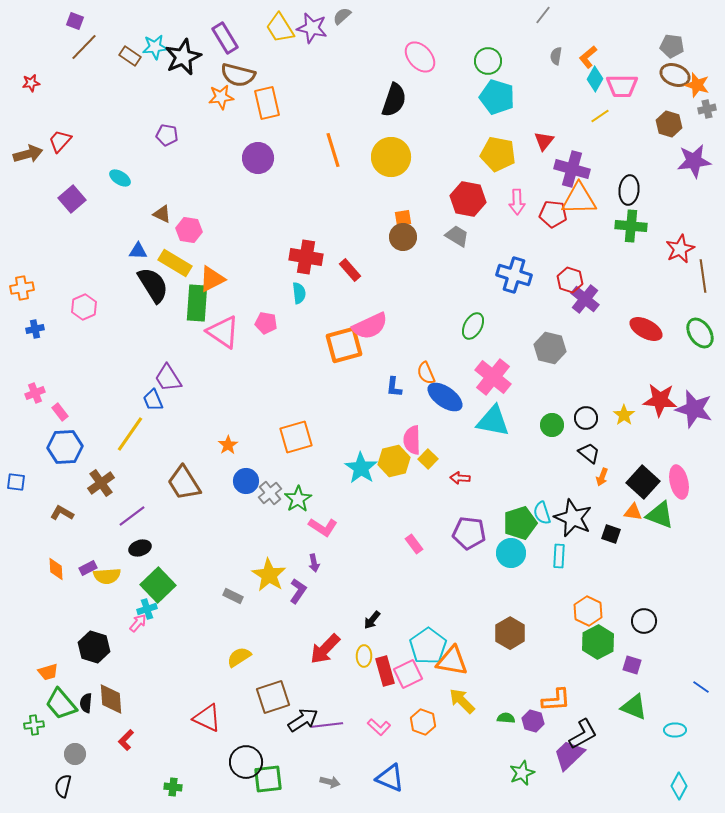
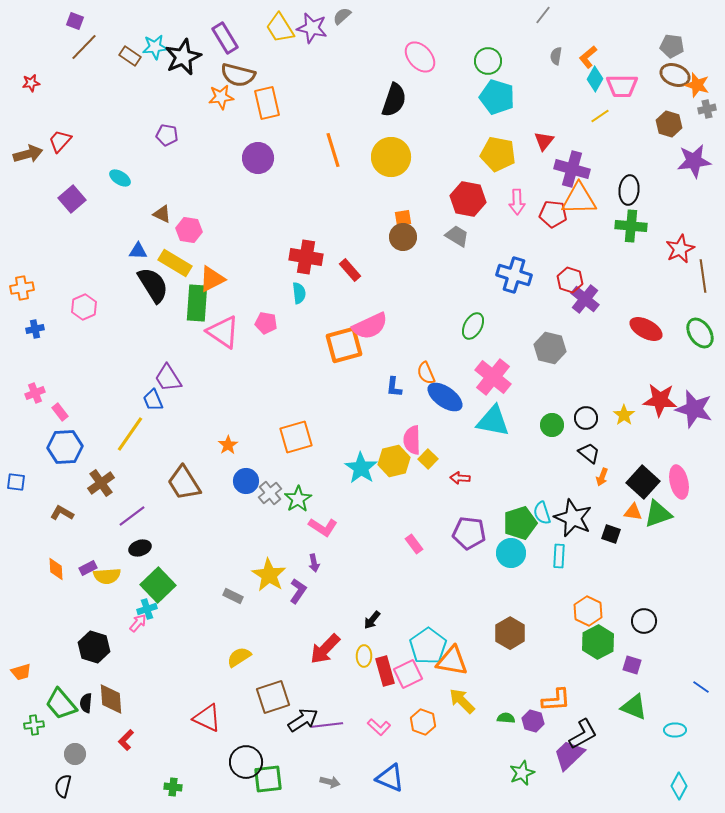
green triangle at (660, 515): moved 2 px left, 1 px up; rotated 40 degrees counterclockwise
orange trapezoid at (48, 672): moved 27 px left
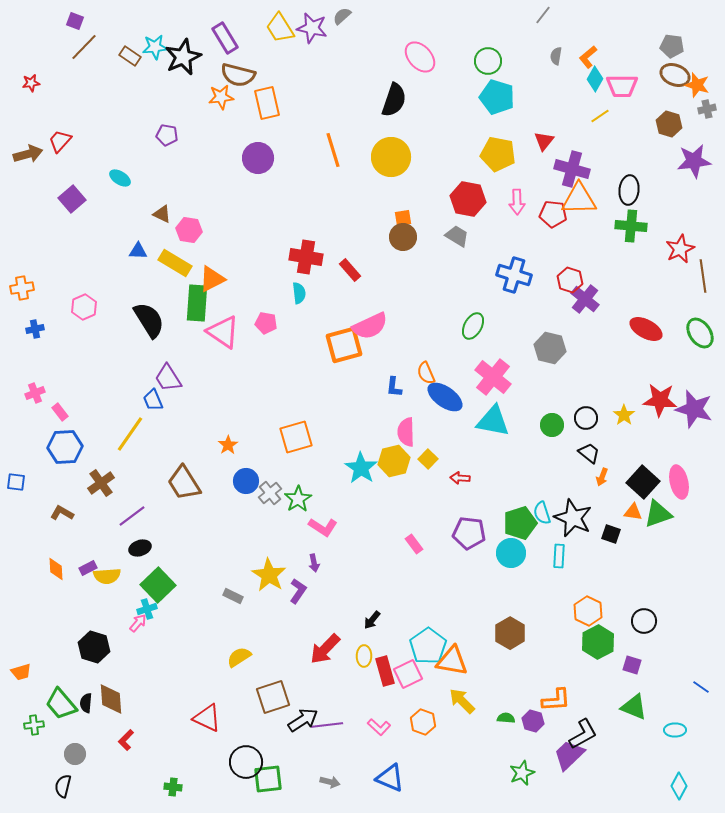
black semicircle at (153, 285): moved 4 px left, 35 px down
pink semicircle at (412, 440): moved 6 px left, 8 px up
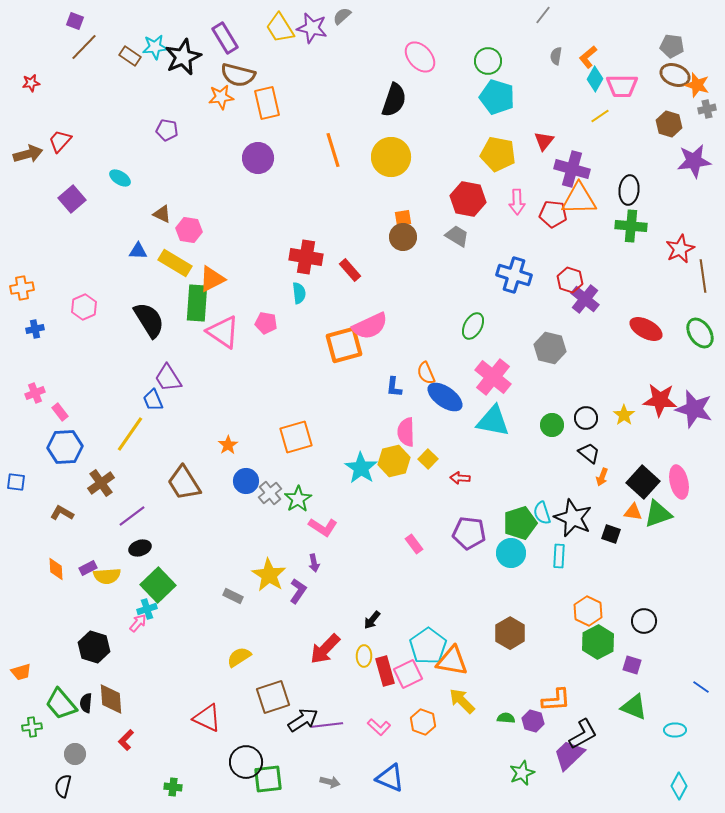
purple pentagon at (167, 135): moved 5 px up
green cross at (34, 725): moved 2 px left, 2 px down
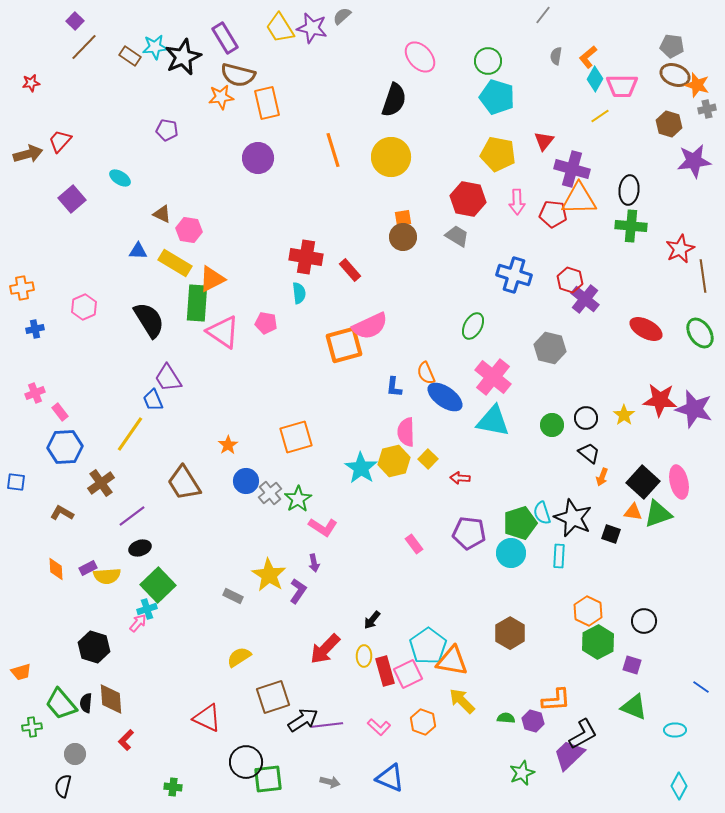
purple square at (75, 21): rotated 24 degrees clockwise
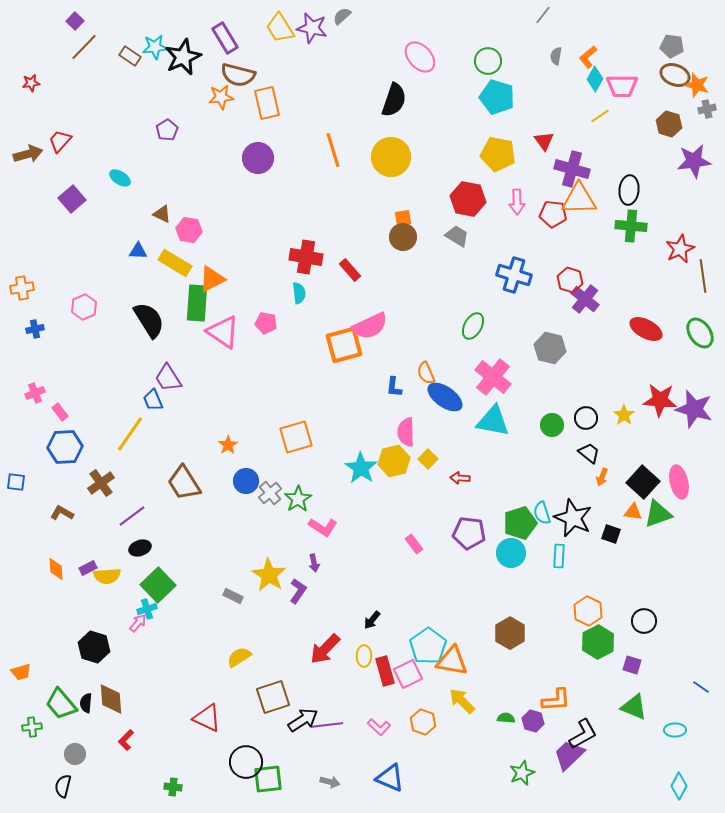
purple pentagon at (167, 130): rotated 30 degrees clockwise
red triangle at (544, 141): rotated 15 degrees counterclockwise
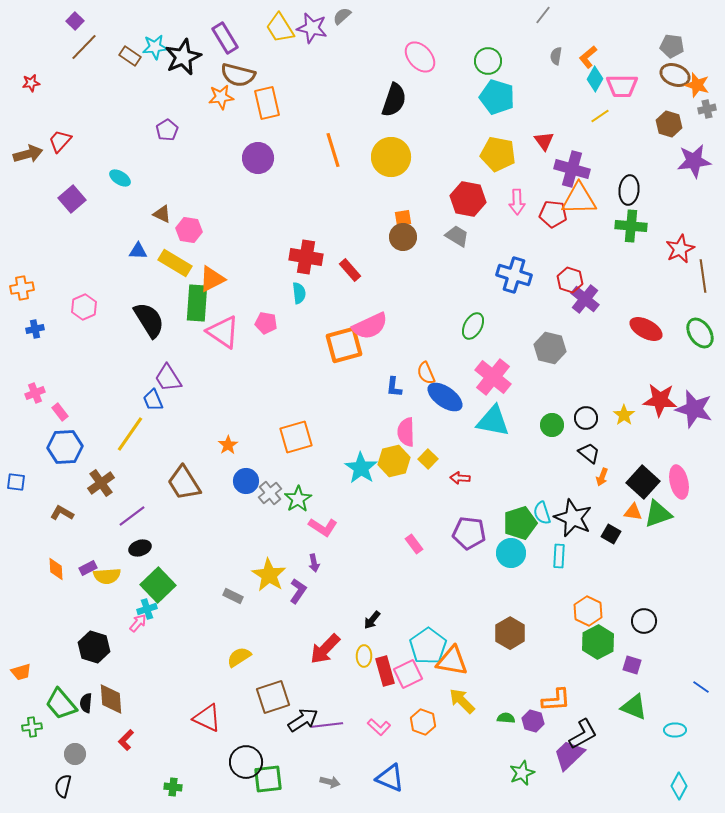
black square at (611, 534): rotated 12 degrees clockwise
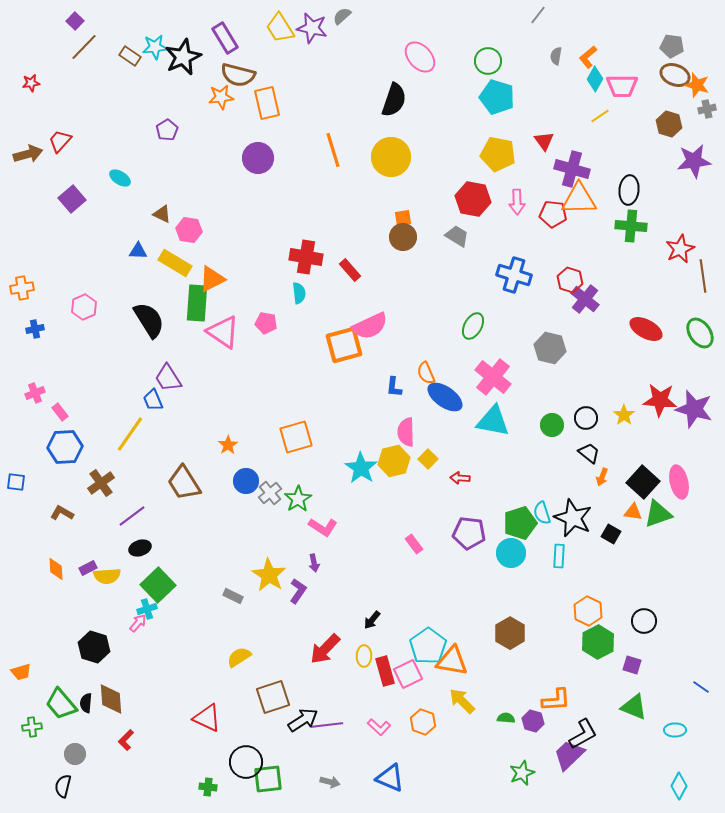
gray line at (543, 15): moved 5 px left
red hexagon at (468, 199): moved 5 px right
green cross at (173, 787): moved 35 px right
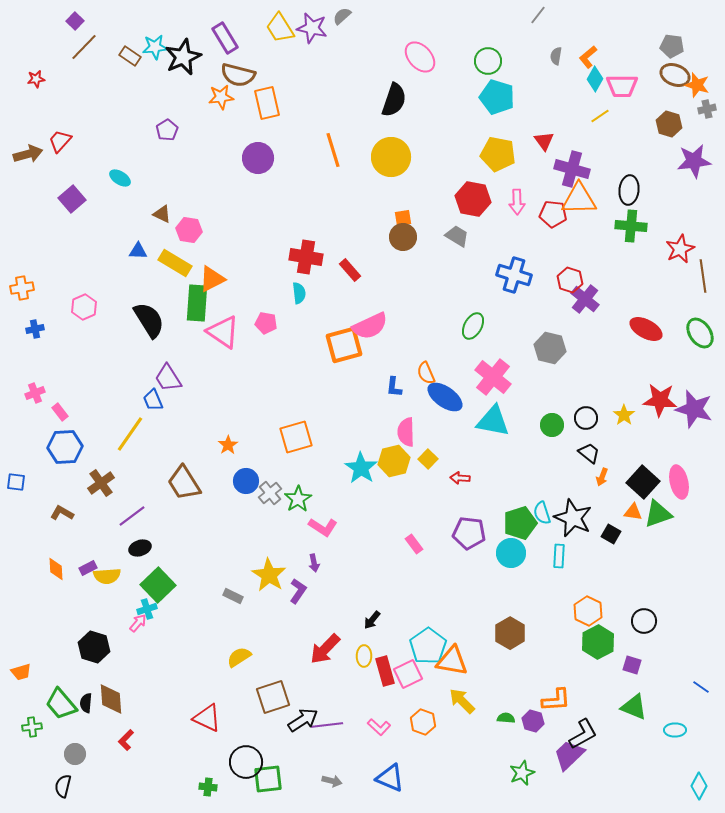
red star at (31, 83): moved 5 px right, 4 px up
gray arrow at (330, 782): moved 2 px right, 1 px up
cyan diamond at (679, 786): moved 20 px right
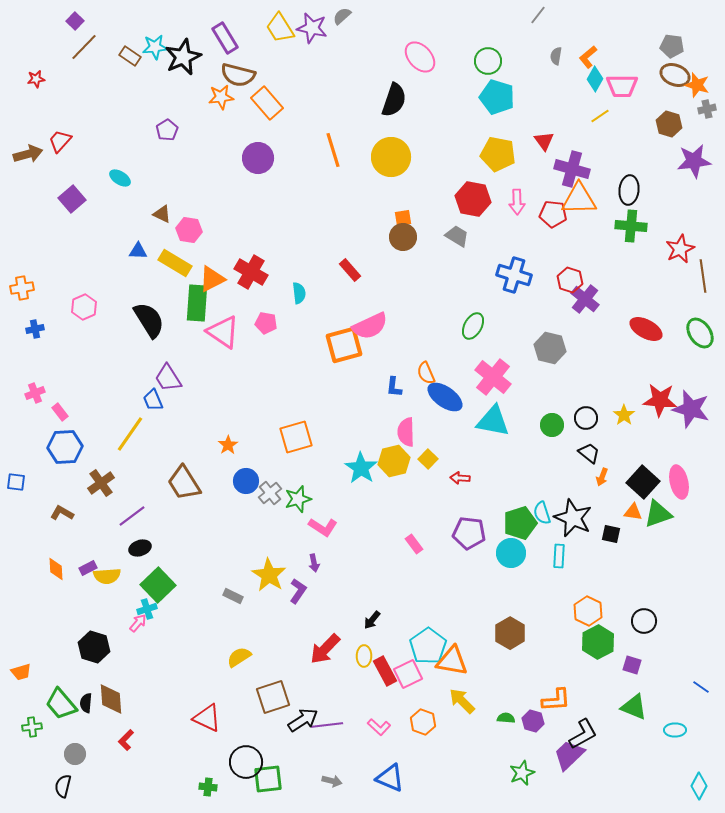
orange rectangle at (267, 103): rotated 28 degrees counterclockwise
red cross at (306, 257): moved 55 px left, 15 px down; rotated 20 degrees clockwise
purple star at (694, 409): moved 3 px left
green star at (298, 499): rotated 16 degrees clockwise
black square at (611, 534): rotated 18 degrees counterclockwise
red rectangle at (385, 671): rotated 12 degrees counterclockwise
